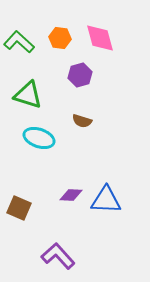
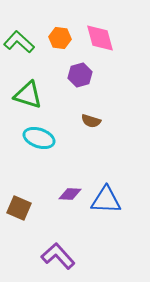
brown semicircle: moved 9 px right
purple diamond: moved 1 px left, 1 px up
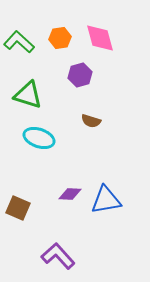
orange hexagon: rotated 15 degrees counterclockwise
blue triangle: rotated 12 degrees counterclockwise
brown square: moved 1 px left
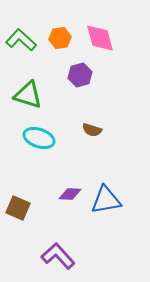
green L-shape: moved 2 px right, 2 px up
brown semicircle: moved 1 px right, 9 px down
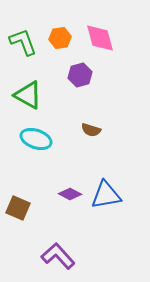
green L-shape: moved 2 px right, 2 px down; rotated 28 degrees clockwise
green triangle: rotated 12 degrees clockwise
brown semicircle: moved 1 px left
cyan ellipse: moved 3 px left, 1 px down
purple diamond: rotated 25 degrees clockwise
blue triangle: moved 5 px up
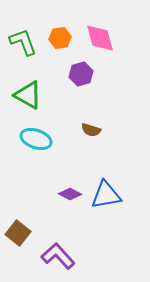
purple hexagon: moved 1 px right, 1 px up
brown square: moved 25 px down; rotated 15 degrees clockwise
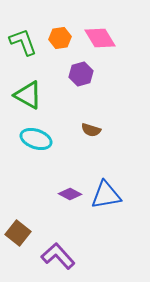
pink diamond: rotated 16 degrees counterclockwise
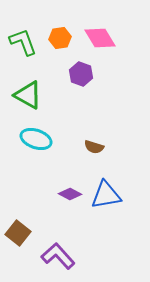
purple hexagon: rotated 25 degrees counterclockwise
brown semicircle: moved 3 px right, 17 px down
